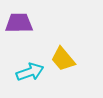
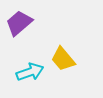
purple trapezoid: rotated 40 degrees counterclockwise
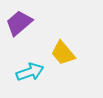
yellow trapezoid: moved 6 px up
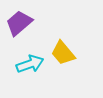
cyan arrow: moved 8 px up
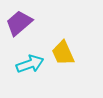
yellow trapezoid: rotated 16 degrees clockwise
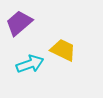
yellow trapezoid: moved 3 px up; rotated 140 degrees clockwise
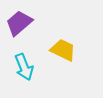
cyan arrow: moved 6 px left, 3 px down; rotated 88 degrees clockwise
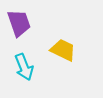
purple trapezoid: rotated 112 degrees clockwise
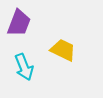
purple trapezoid: rotated 40 degrees clockwise
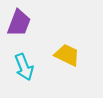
yellow trapezoid: moved 4 px right, 5 px down
